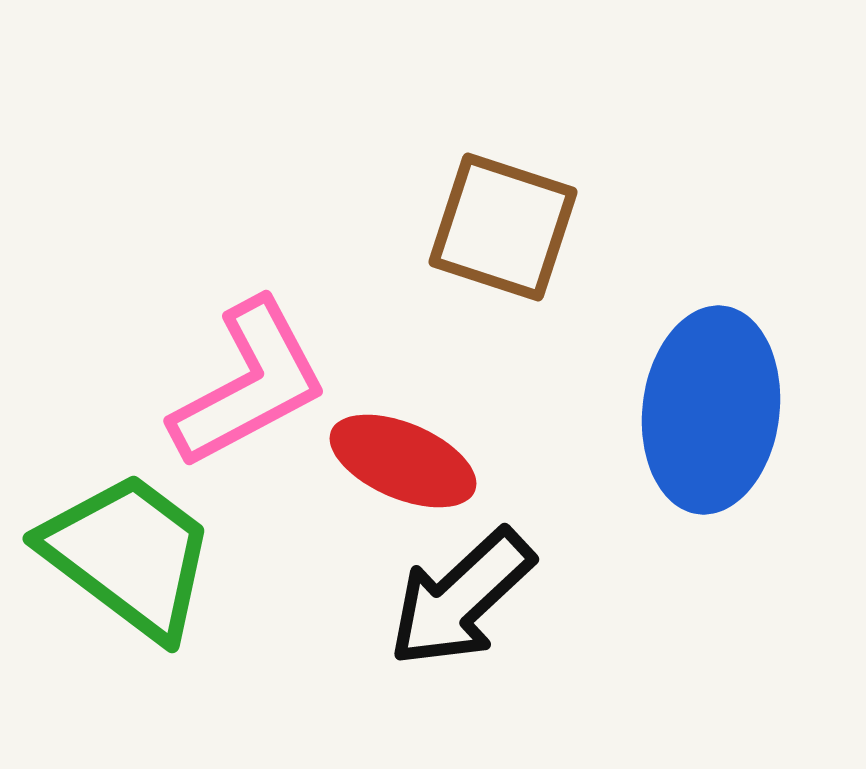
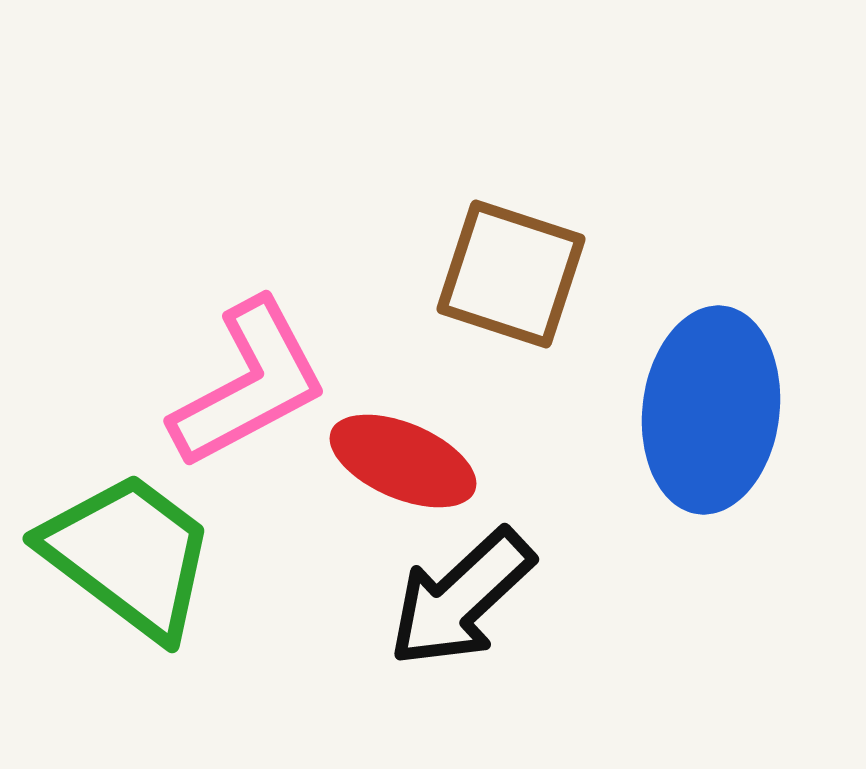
brown square: moved 8 px right, 47 px down
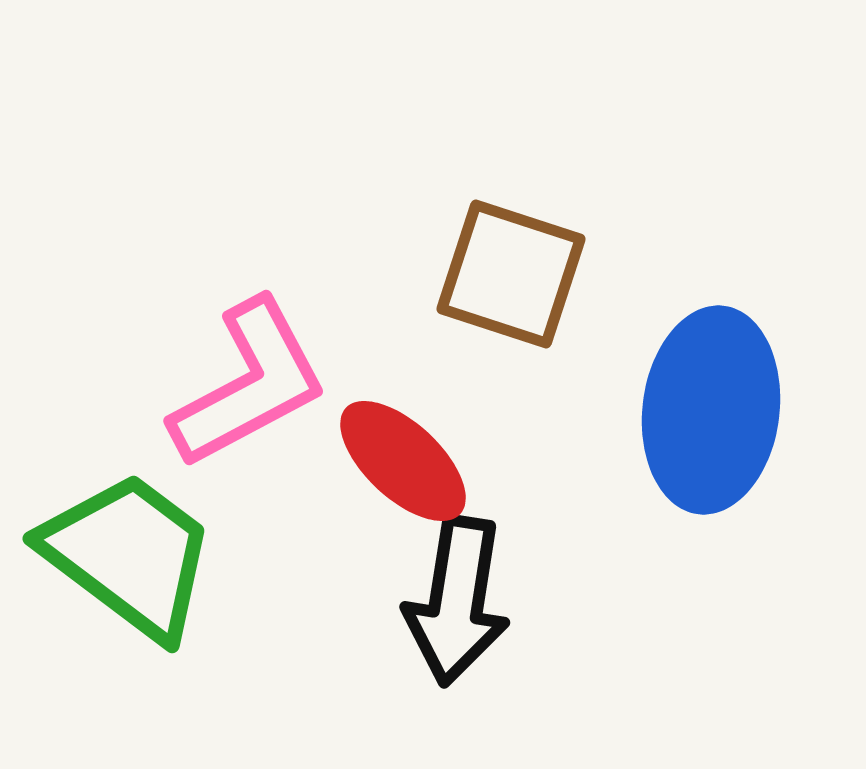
red ellipse: rotated 20 degrees clockwise
black arrow: moved 4 px left, 3 px down; rotated 38 degrees counterclockwise
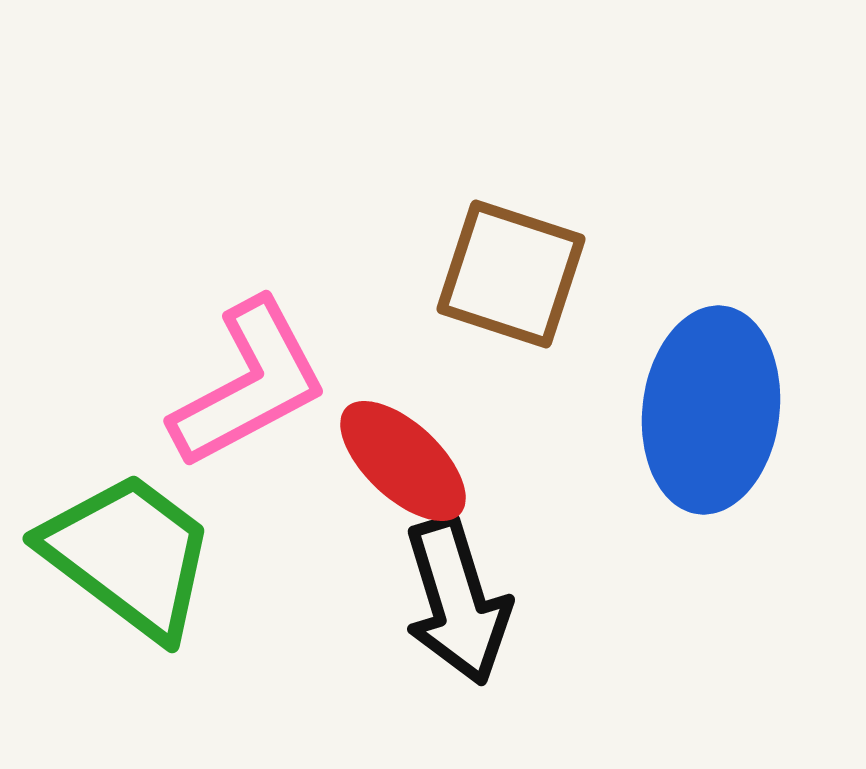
black arrow: rotated 26 degrees counterclockwise
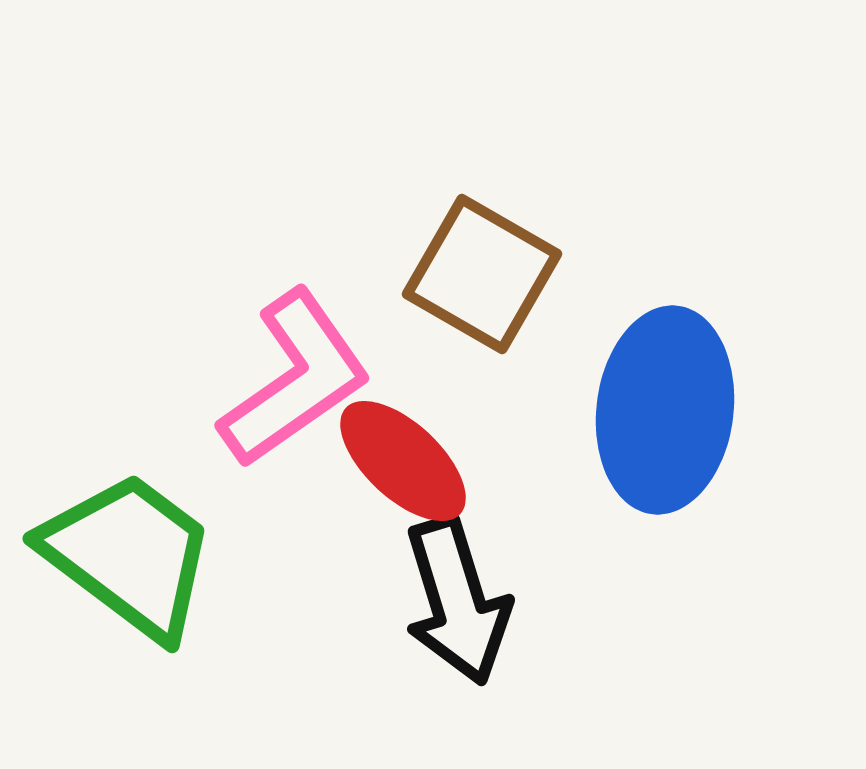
brown square: moved 29 px left; rotated 12 degrees clockwise
pink L-shape: moved 46 px right, 5 px up; rotated 7 degrees counterclockwise
blue ellipse: moved 46 px left
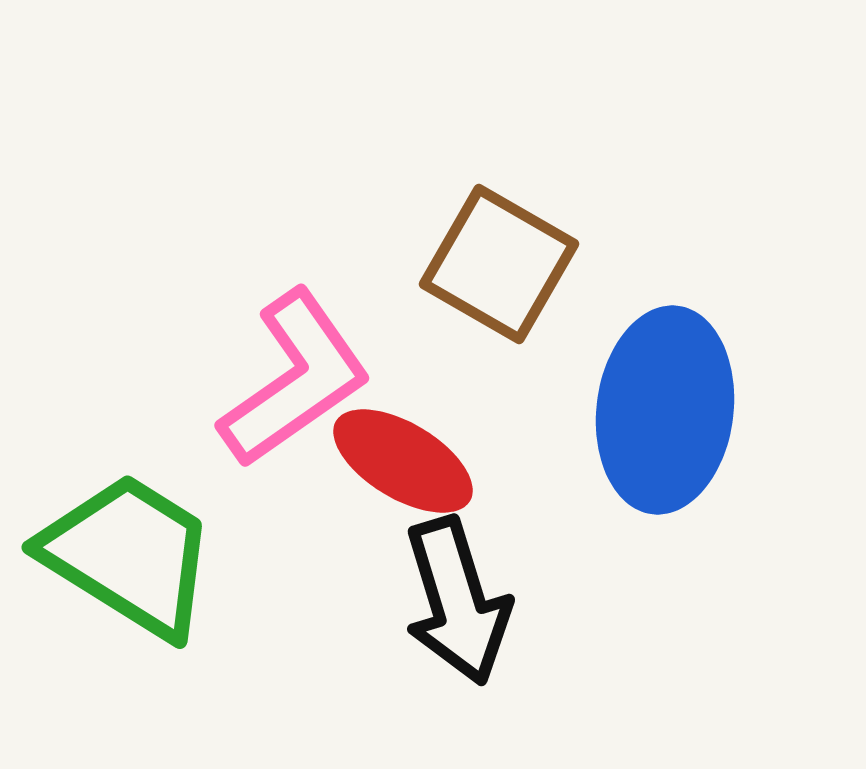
brown square: moved 17 px right, 10 px up
red ellipse: rotated 12 degrees counterclockwise
green trapezoid: rotated 5 degrees counterclockwise
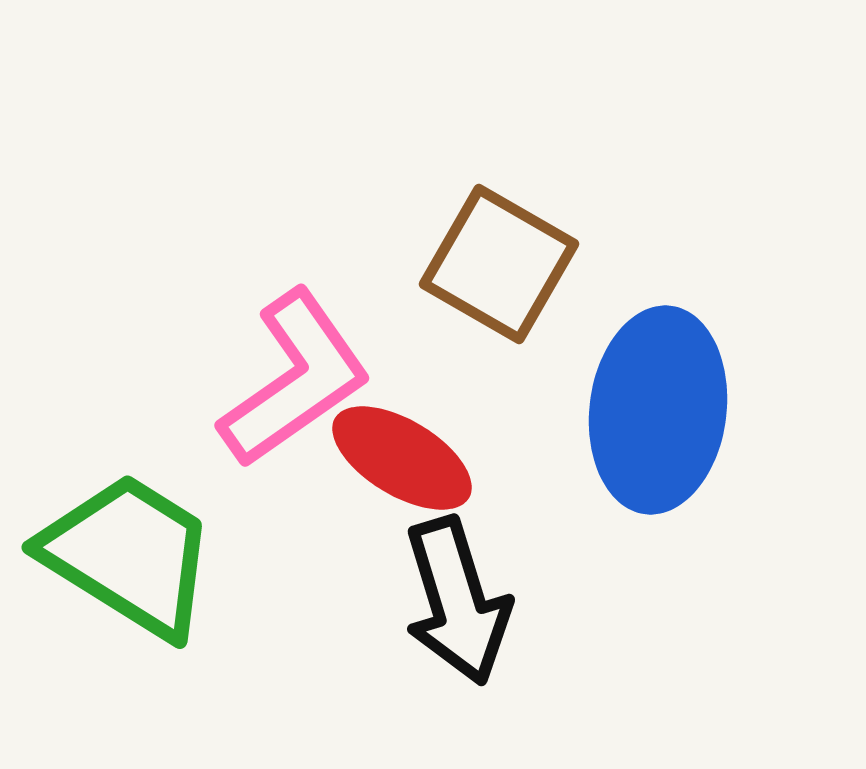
blue ellipse: moved 7 px left
red ellipse: moved 1 px left, 3 px up
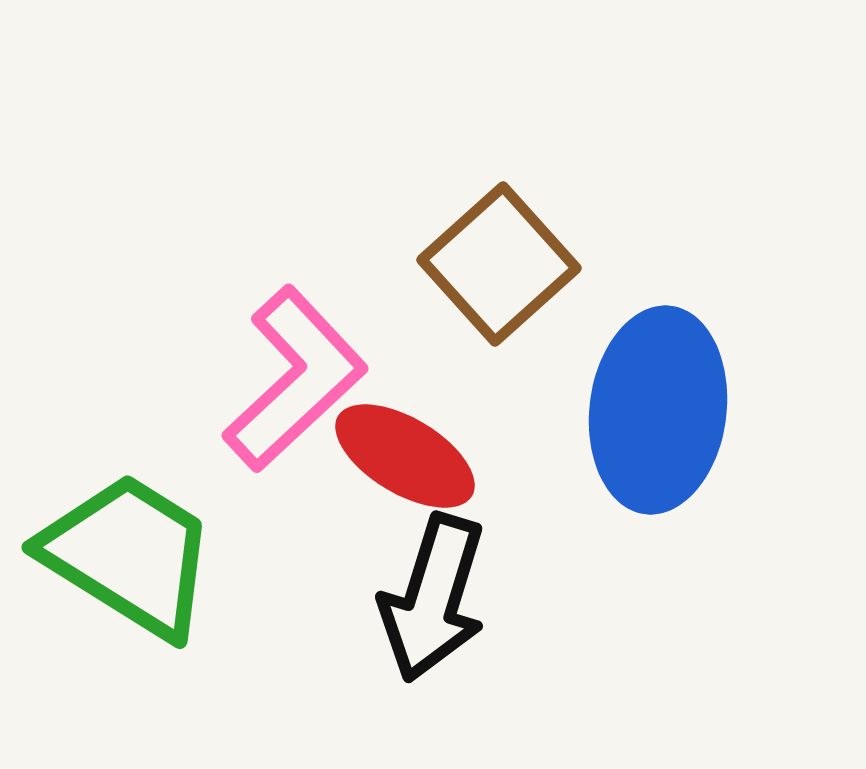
brown square: rotated 18 degrees clockwise
pink L-shape: rotated 8 degrees counterclockwise
red ellipse: moved 3 px right, 2 px up
black arrow: moved 24 px left, 3 px up; rotated 34 degrees clockwise
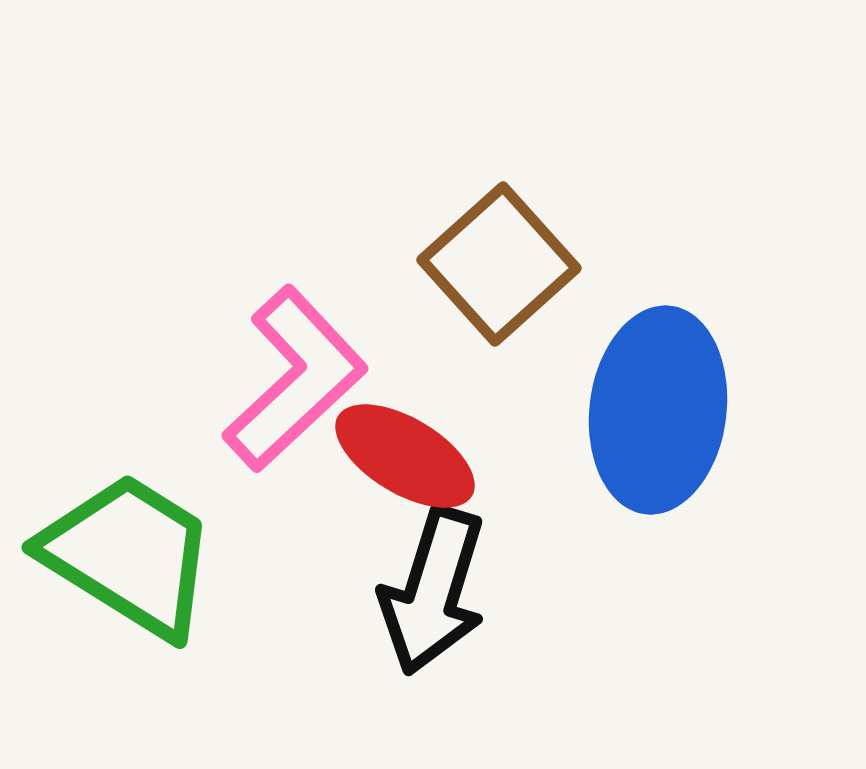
black arrow: moved 7 px up
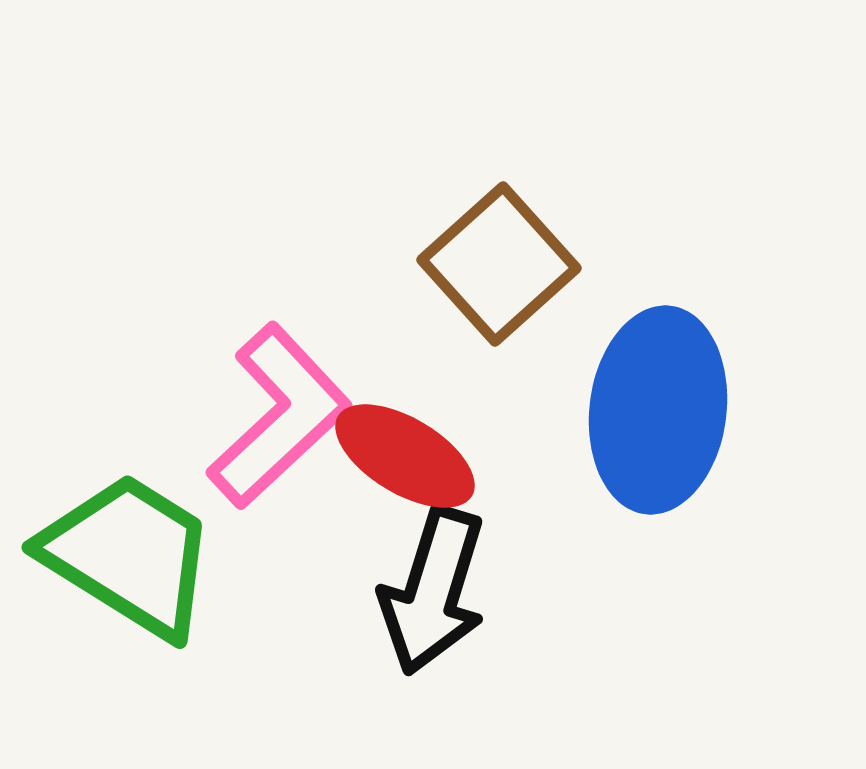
pink L-shape: moved 16 px left, 37 px down
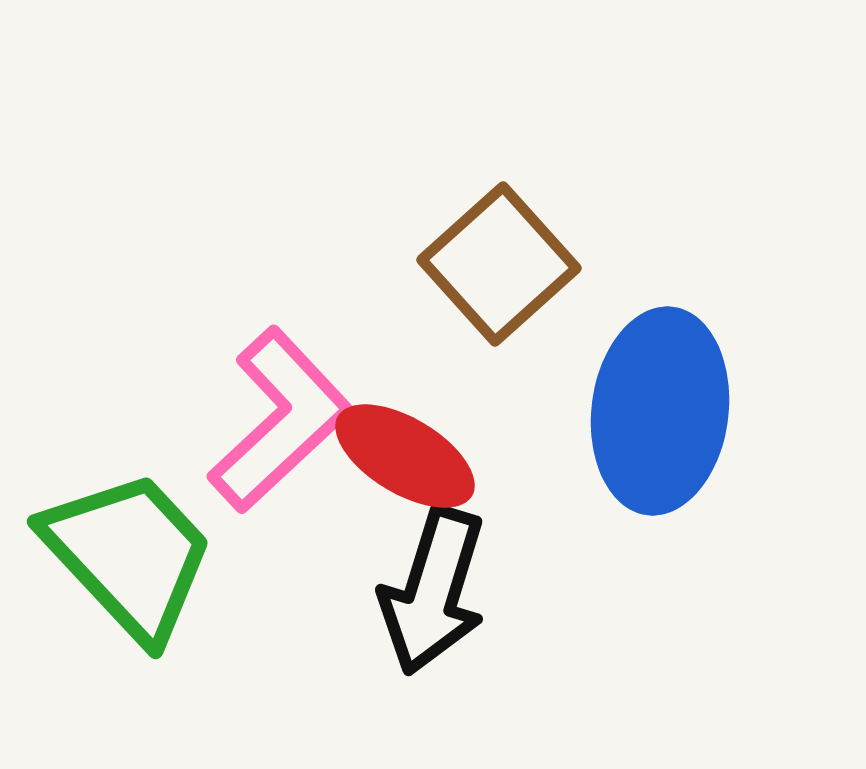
blue ellipse: moved 2 px right, 1 px down
pink L-shape: moved 1 px right, 4 px down
green trapezoid: rotated 15 degrees clockwise
